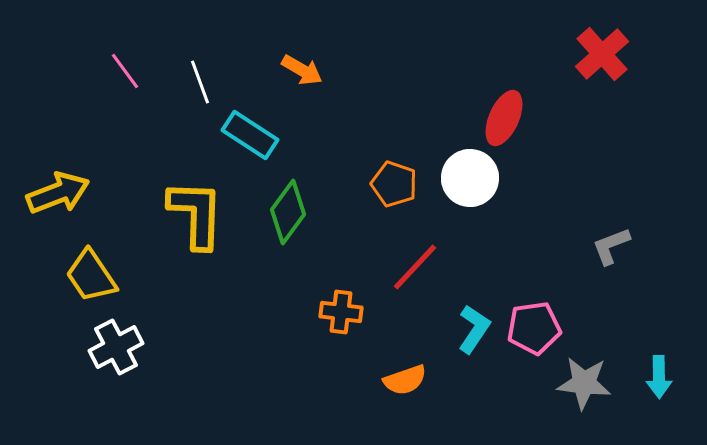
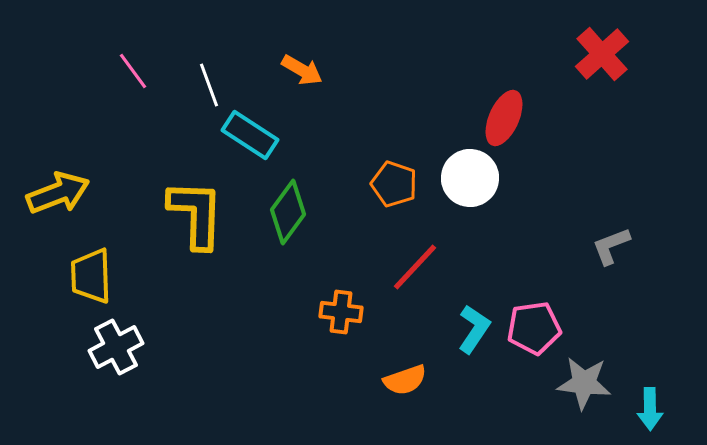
pink line: moved 8 px right
white line: moved 9 px right, 3 px down
yellow trapezoid: rotated 32 degrees clockwise
cyan arrow: moved 9 px left, 32 px down
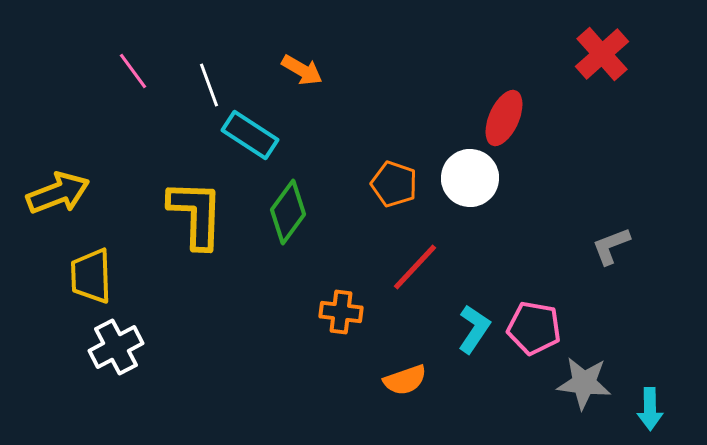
pink pentagon: rotated 18 degrees clockwise
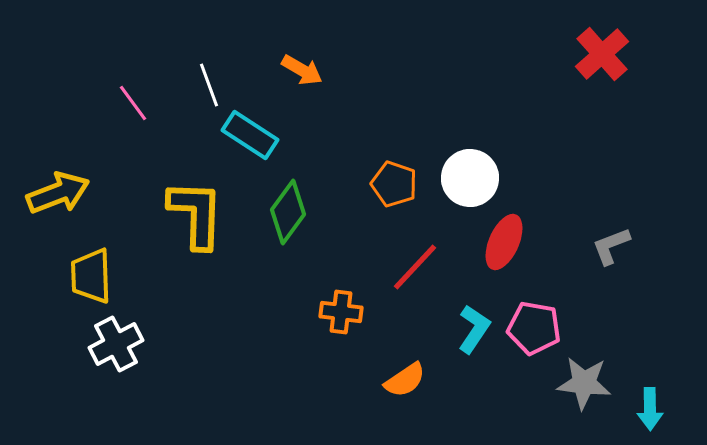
pink line: moved 32 px down
red ellipse: moved 124 px down
white cross: moved 3 px up
orange semicircle: rotated 15 degrees counterclockwise
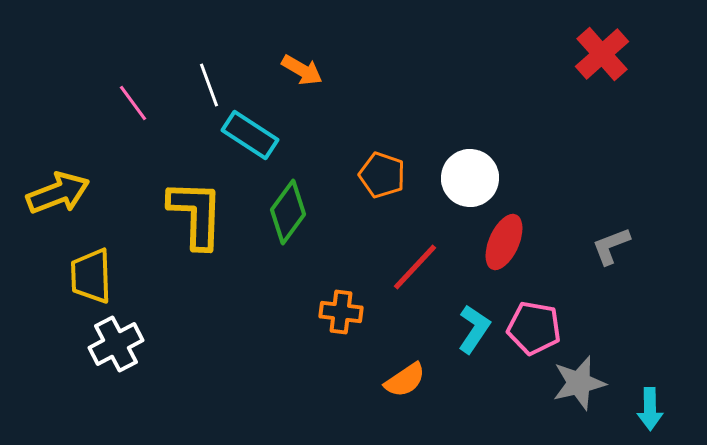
orange pentagon: moved 12 px left, 9 px up
gray star: moved 5 px left; rotated 20 degrees counterclockwise
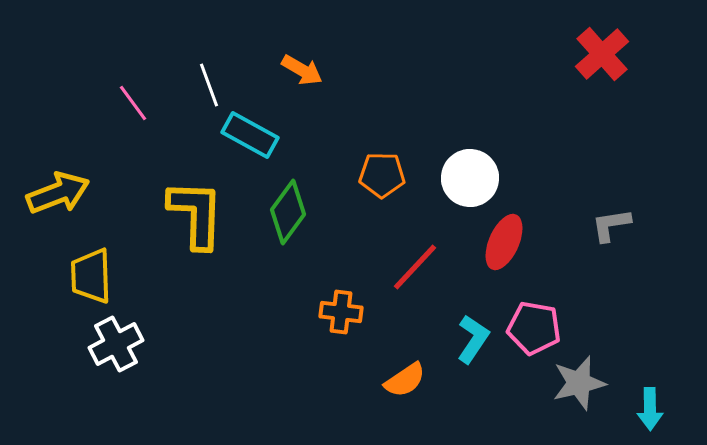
cyan rectangle: rotated 4 degrees counterclockwise
orange pentagon: rotated 18 degrees counterclockwise
gray L-shape: moved 21 px up; rotated 12 degrees clockwise
cyan L-shape: moved 1 px left, 10 px down
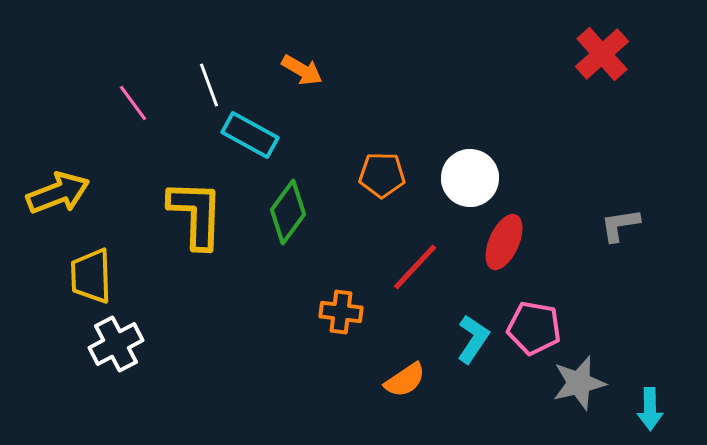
gray L-shape: moved 9 px right
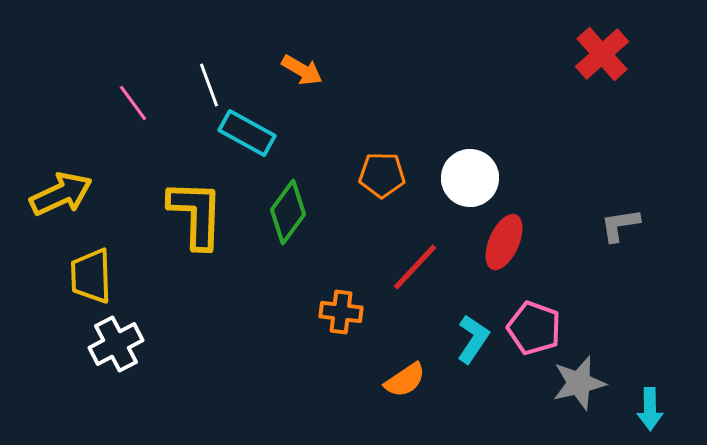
cyan rectangle: moved 3 px left, 2 px up
yellow arrow: moved 3 px right, 1 px down; rotated 4 degrees counterclockwise
pink pentagon: rotated 10 degrees clockwise
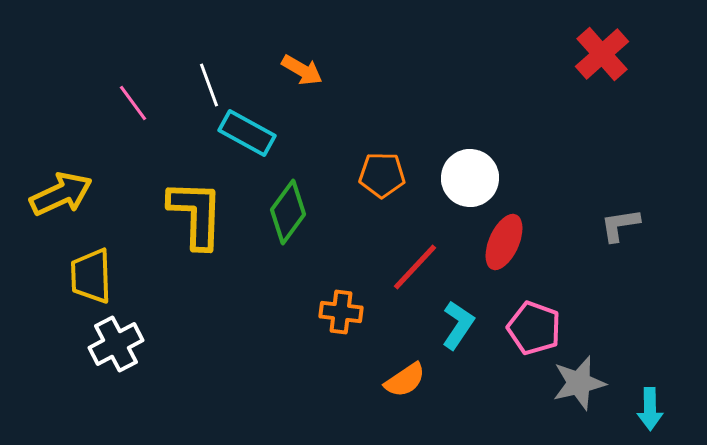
cyan L-shape: moved 15 px left, 14 px up
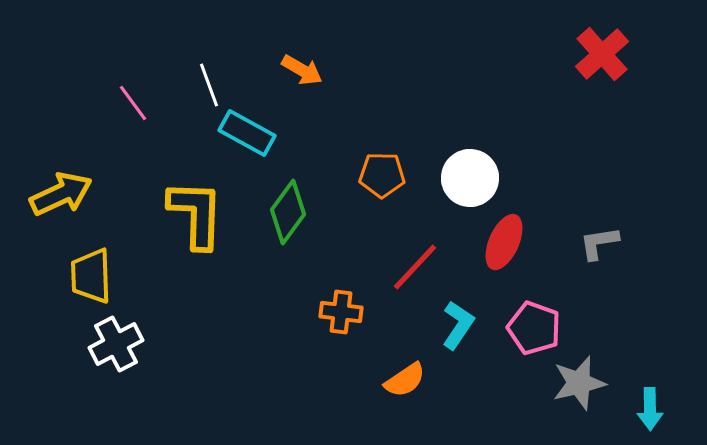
gray L-shape: moved 21 px left, 18 px down
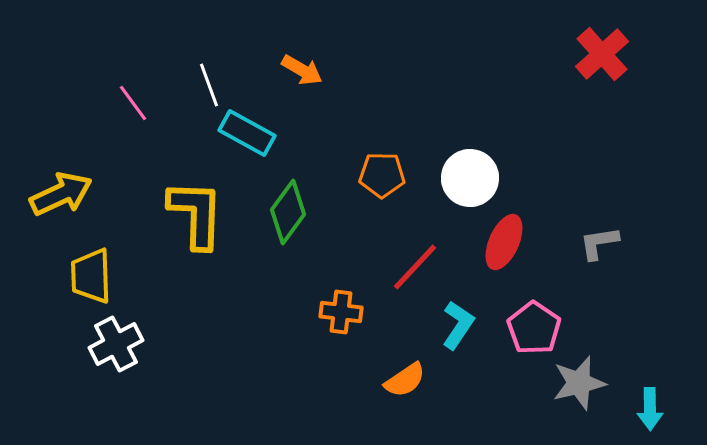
pink pentagon: rotated 14 degrees clockwise
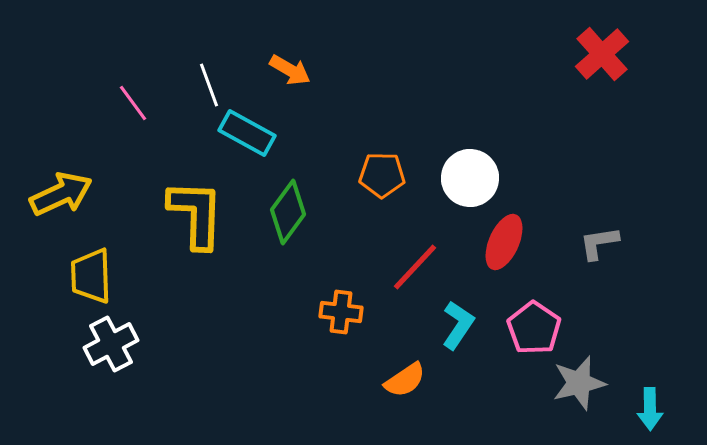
orange arrow: moved 12 px left
white cross: moved 5 px left
